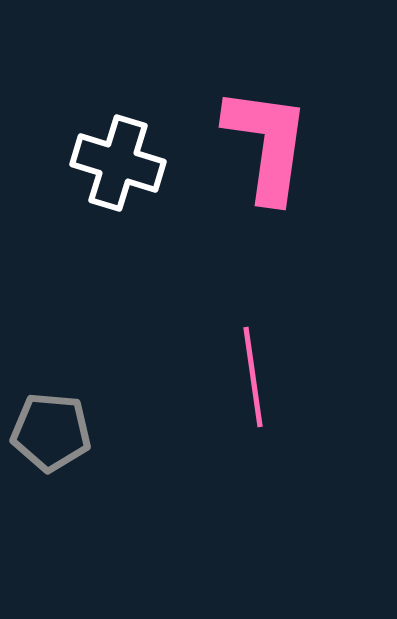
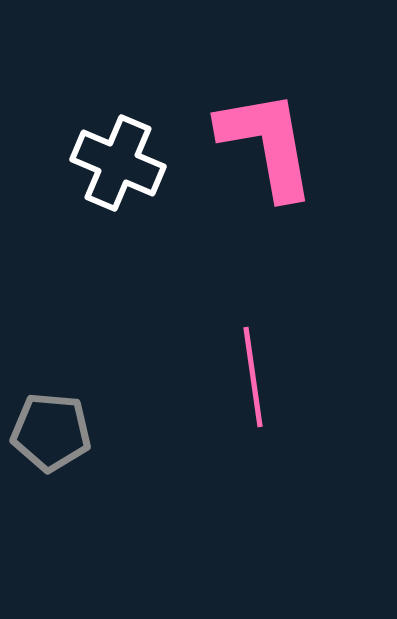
pink L-shape: rotated 18 degrees counterclockwise
white cross: rotated 6 degrees clockwise
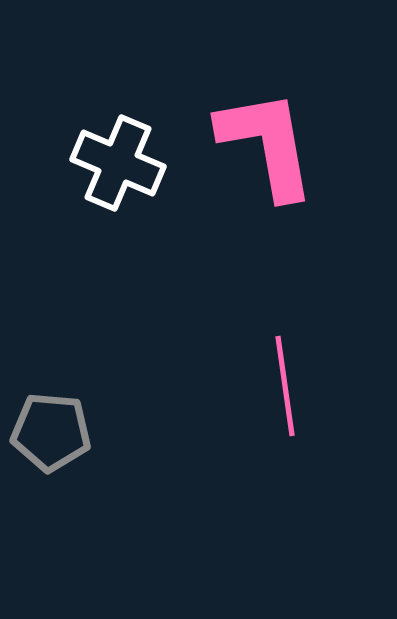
pink line: moved 32 px right, 9 px down
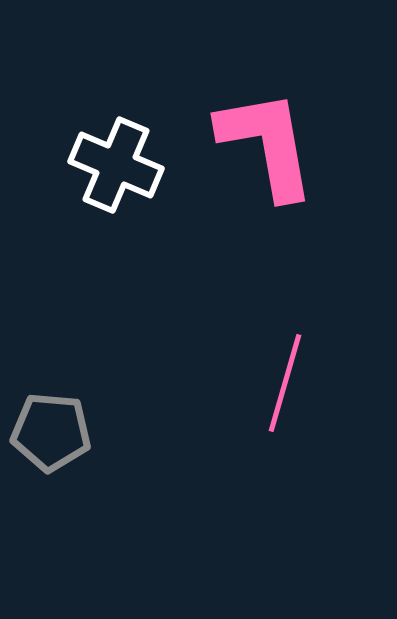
white cross: moved 2 px left, 2 px down
pink line: moved 3 px up; rotated 24 degrees clockwise
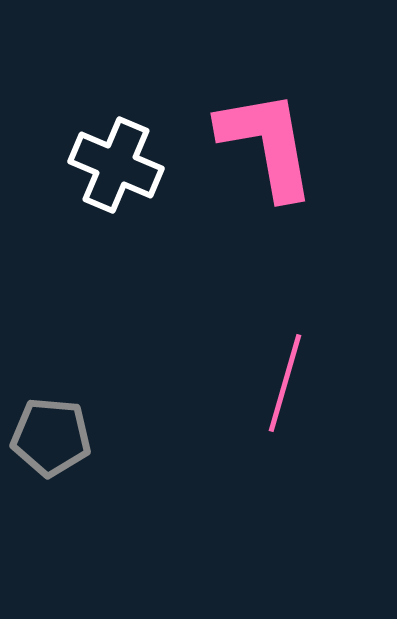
gray pentagon: moved 5 px down
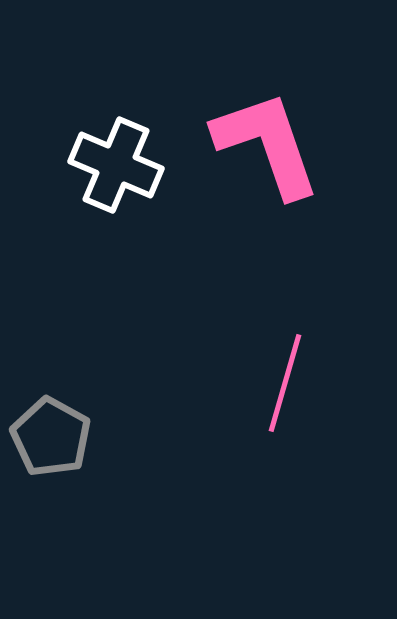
pink L-shape: rotated 9 degrees counterclockwise
gray pentagon: rotated 24 degrees clockwise
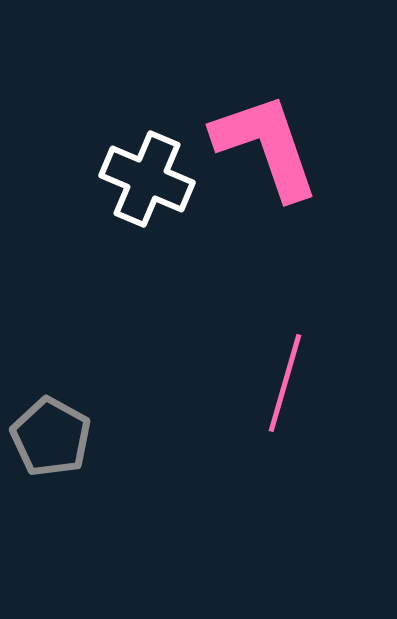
pink L-shape: moved 1 px left, 2 px down
white cross: moved 31 px right, 14 px down
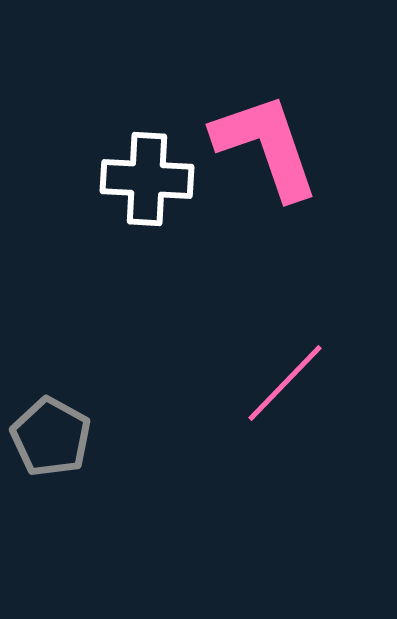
white cross: rotated 20 degrees counterclockwise
pink line: rotated 28 degrees clockwise
